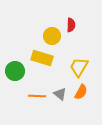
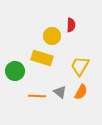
yellow trapezoid: moved 1 px right, 1 px up
gray triangle: moved 2 px up
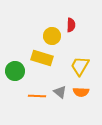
orange semicircle: rotated 63 degrees clockwise
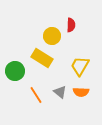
yellow rectangle: rotated 15 degrees clockwise
orange line: moved 1 px left, 1 px up; rotated 54 degrees clockwise
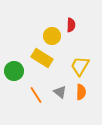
green circle: moved 1 px left
orange semicircle: rotated 91 degrees counterclockwise
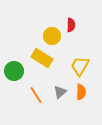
gray triangle: rotated 40 degrees clockwise
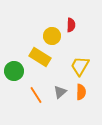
yellow rectangle: moved 2 px left, 1 px up
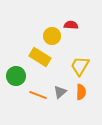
red semicircle: rotated 88 degrees counterclockwise
green circle: moved 2 px right, 5 px down
orange line: moved 2 px right; rotated 36 degrees counterclockwise
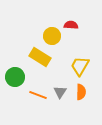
green circle: moved 1 px left, 1 px down
gray triangle: rotated 16 degrees counterclockwise
